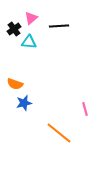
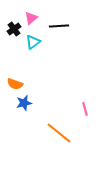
cyan triangle: moved 4 px right; rotated 42 degrees counterclockwise
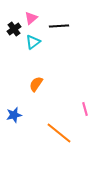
orange semicircle: moved 21 px right; rotated 105 degrees clockwise
blue star: moved 10 px left, 12 px down
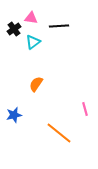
pink triangle: rotated 48 degrees clockwise
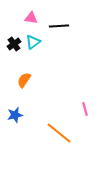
black cross: moved 15 px down
orange semicircle: moved 12 px left, 4 px up
blue star: moved 1 px right
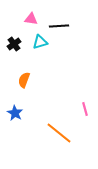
pink triangle: moved 1 px down
cyan triangle: moved 7 px right; rotated 21 degrees clockwise
orange semicircle: rotated 14 degrees counterclockwise
blue star: moved 2 px up; rotated 28 degrees counterclockwise
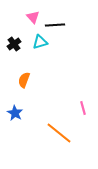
pink triangle: moved 2 px right, 2 px up; rotated 40 degrees clockwise
black line: moved 4 px left, 1 px up
pink line: moved 2 px left, 1 px up
